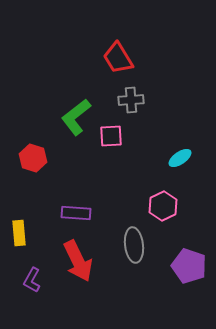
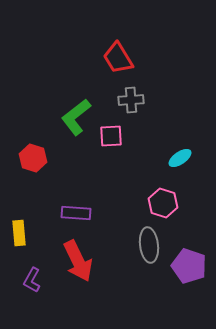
pink hexagon: moved 3 px up; rotated 16 degrees counterclockwise
gray ellipse: moved 15 px right
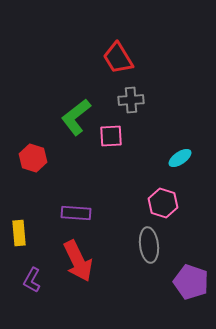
purple pentagon: moved 2 px right, 16 px down
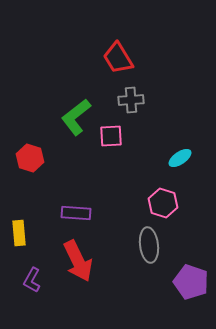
red hexagon: moved 3 px left
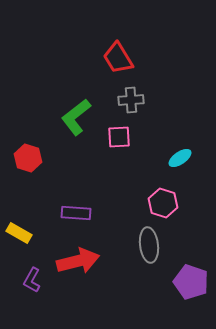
pink square: moved 8 px right, 1 px down
red hexagon: moved 2 px left
yellow rectangle: rotated 55 degrees counterclockwise
red arrow: rotated 78 degrees counterclockwise
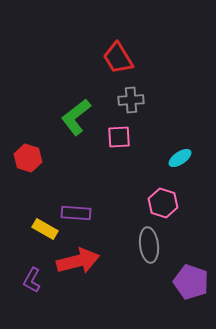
yellow rectangle: moved 26 px right, 4 px up
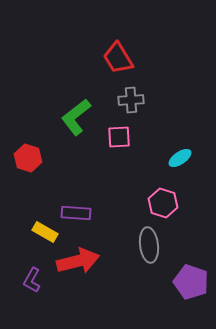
yellow rectangle: moved 3 px down
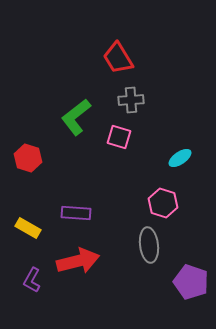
pink square: rotated 20 degrees clockwise
yellow rectangle: moved 17 px left, 4 px up
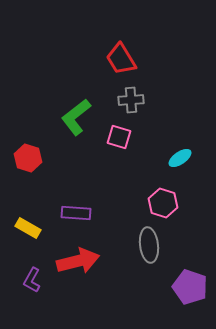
red trapezoid: moved 3 px right, 1 px down
purple pentagon: moved 1 px left, 5 px down
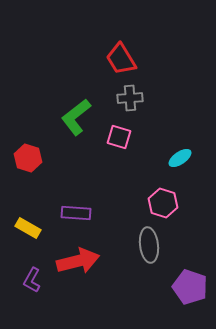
gray cross: moved 1 px left, 2 px up
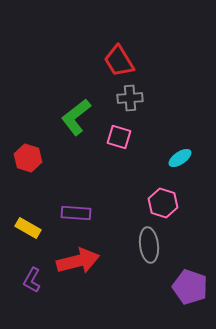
red trapezoid: moved 2 px left, 2 px down
